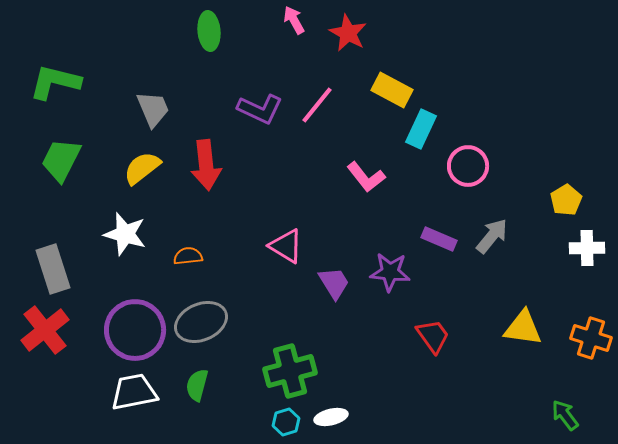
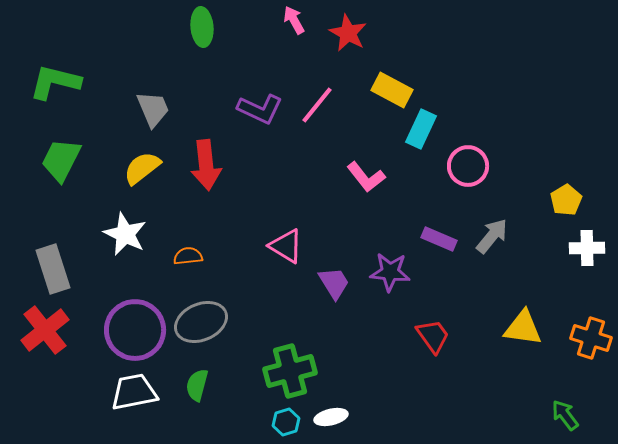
green ellipse: moved 7 px left, 4 px up
white star: rotated 9 degrees clockwise
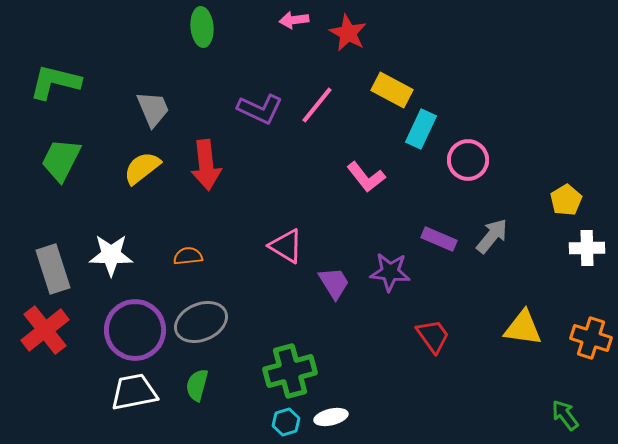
pink arrow: rotated 68 degrees counterclockwise
pink circle: moved 6 px up
white star: moved 14 px left, 21 px down; rotated 24 degrees counterclockwise
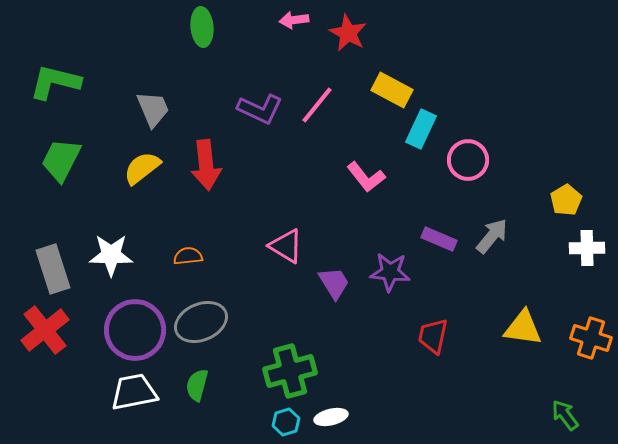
red trapezoid: rotated 132 degrees counterclockwise
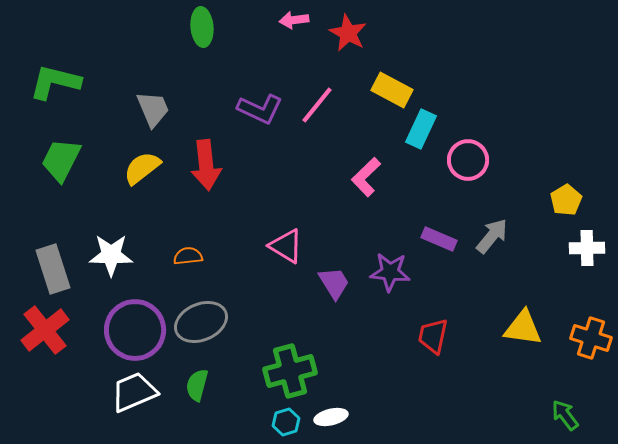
pink L-shape: rotated 84 degrees clockwise
white trapezoid: rotated 12 degrees counterclockwise
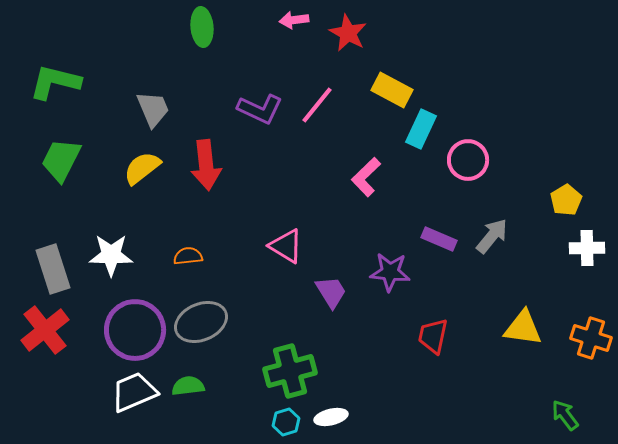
purple trapezoid: moved 3 px left, 9 px down
green semicircle: moved 9 px left, 1 px down; rotated 68 degrees clockwise
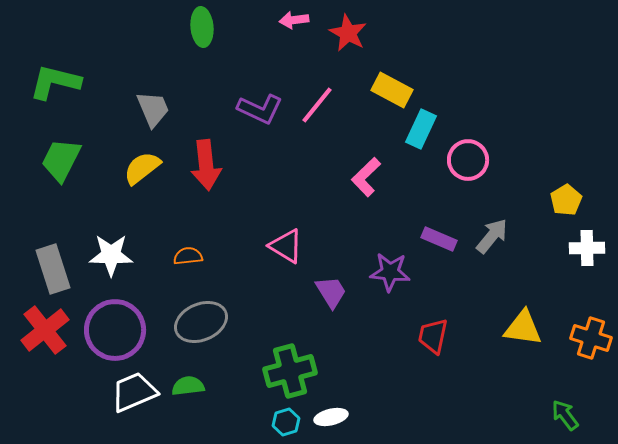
purple circle: moved 20 px left
